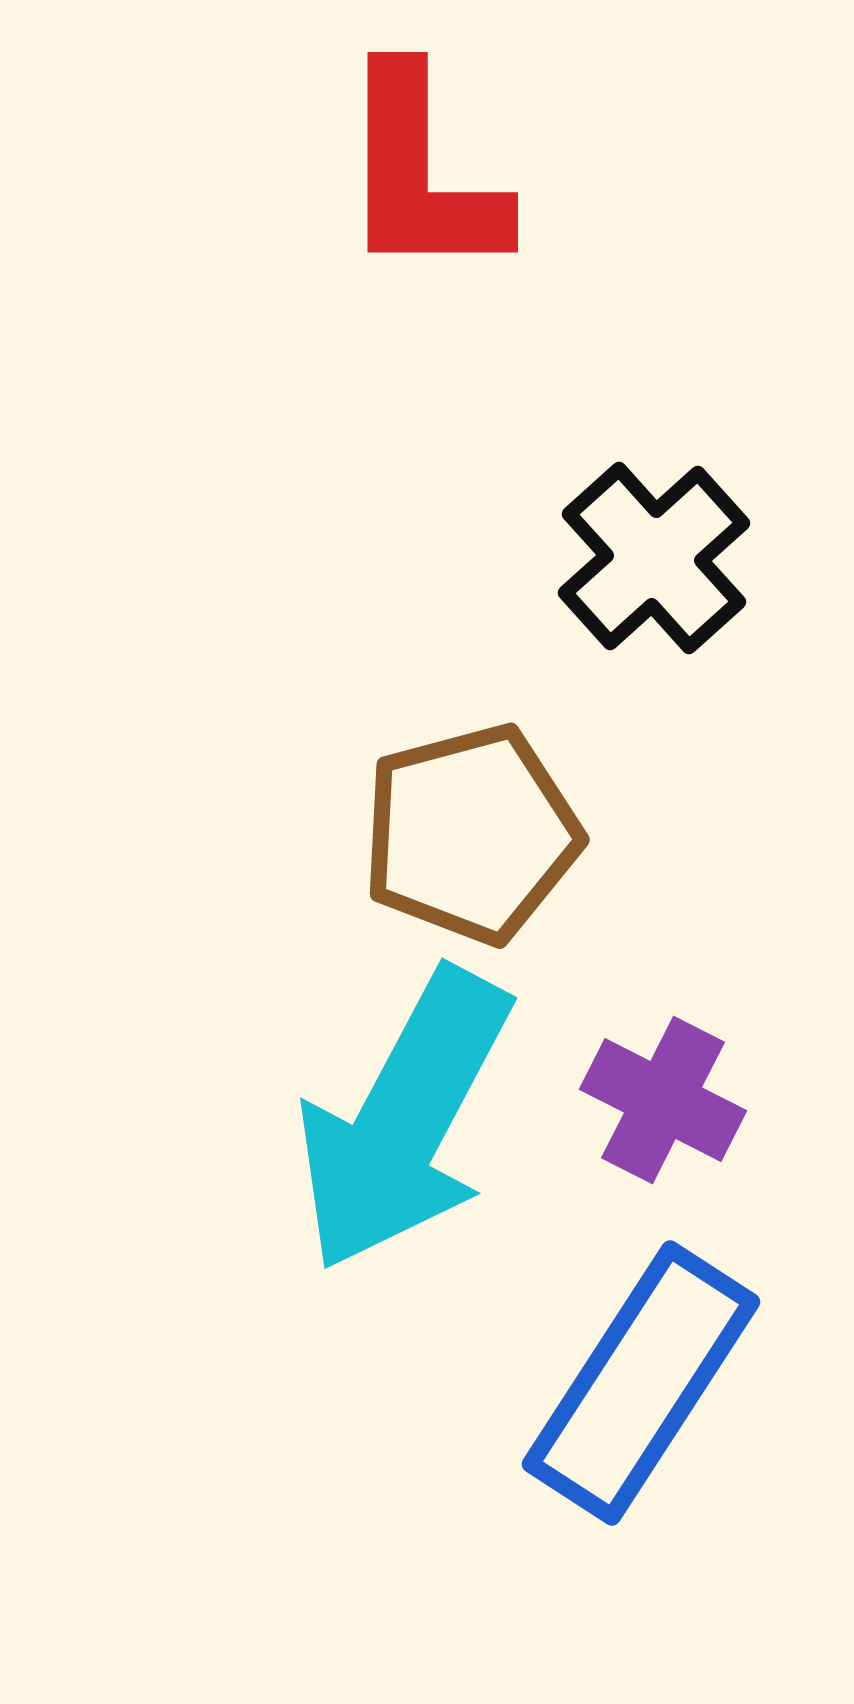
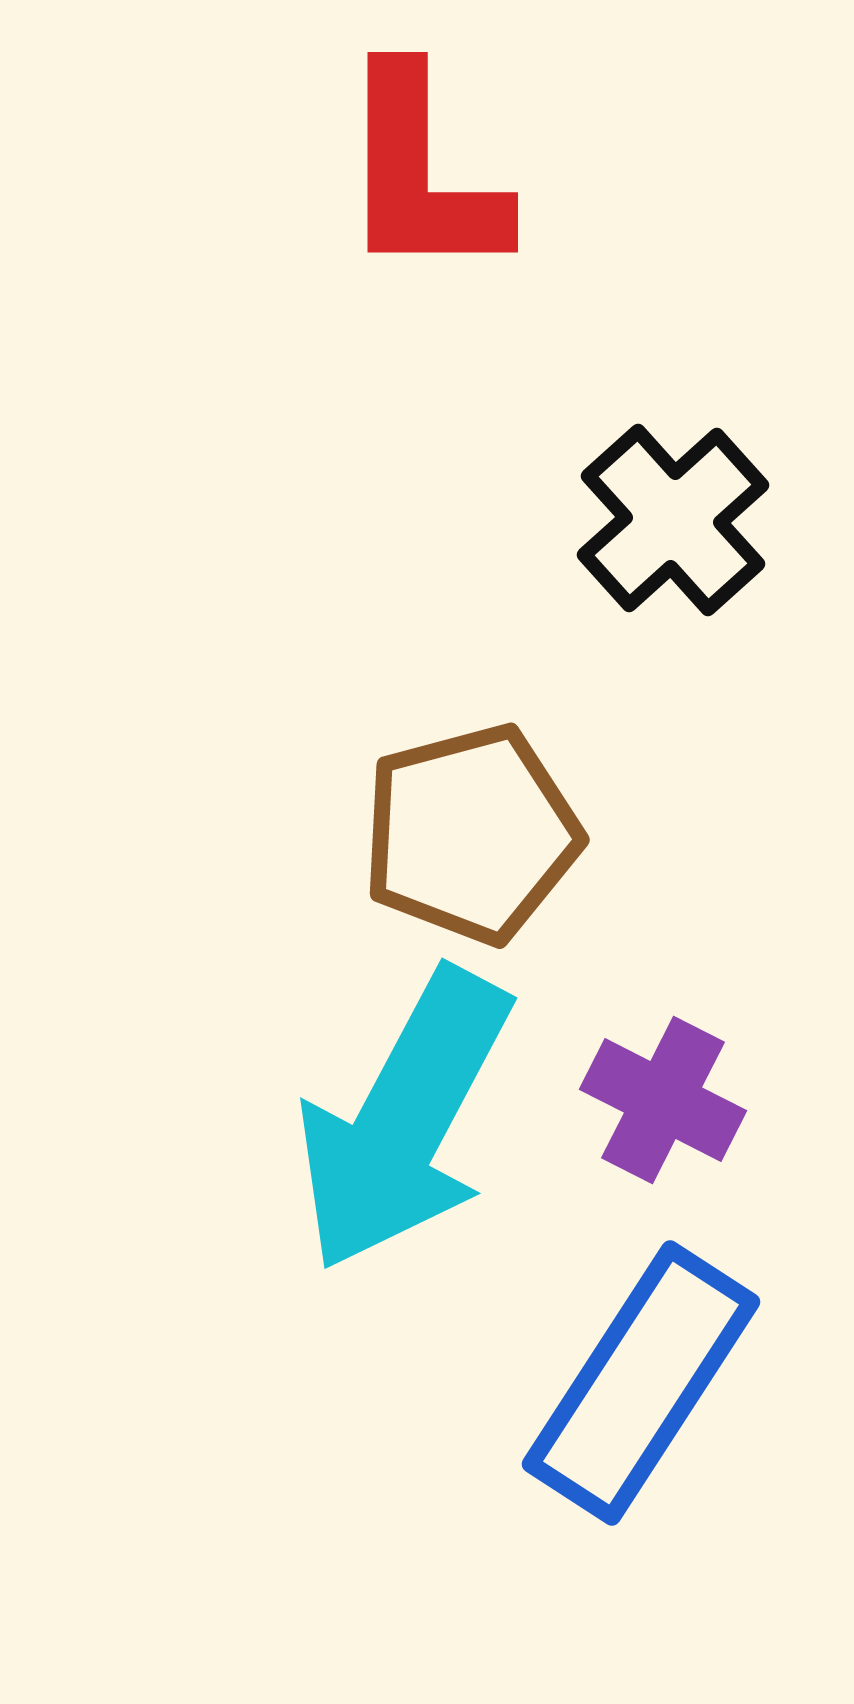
black cross: moved 19 px right, 38 px up
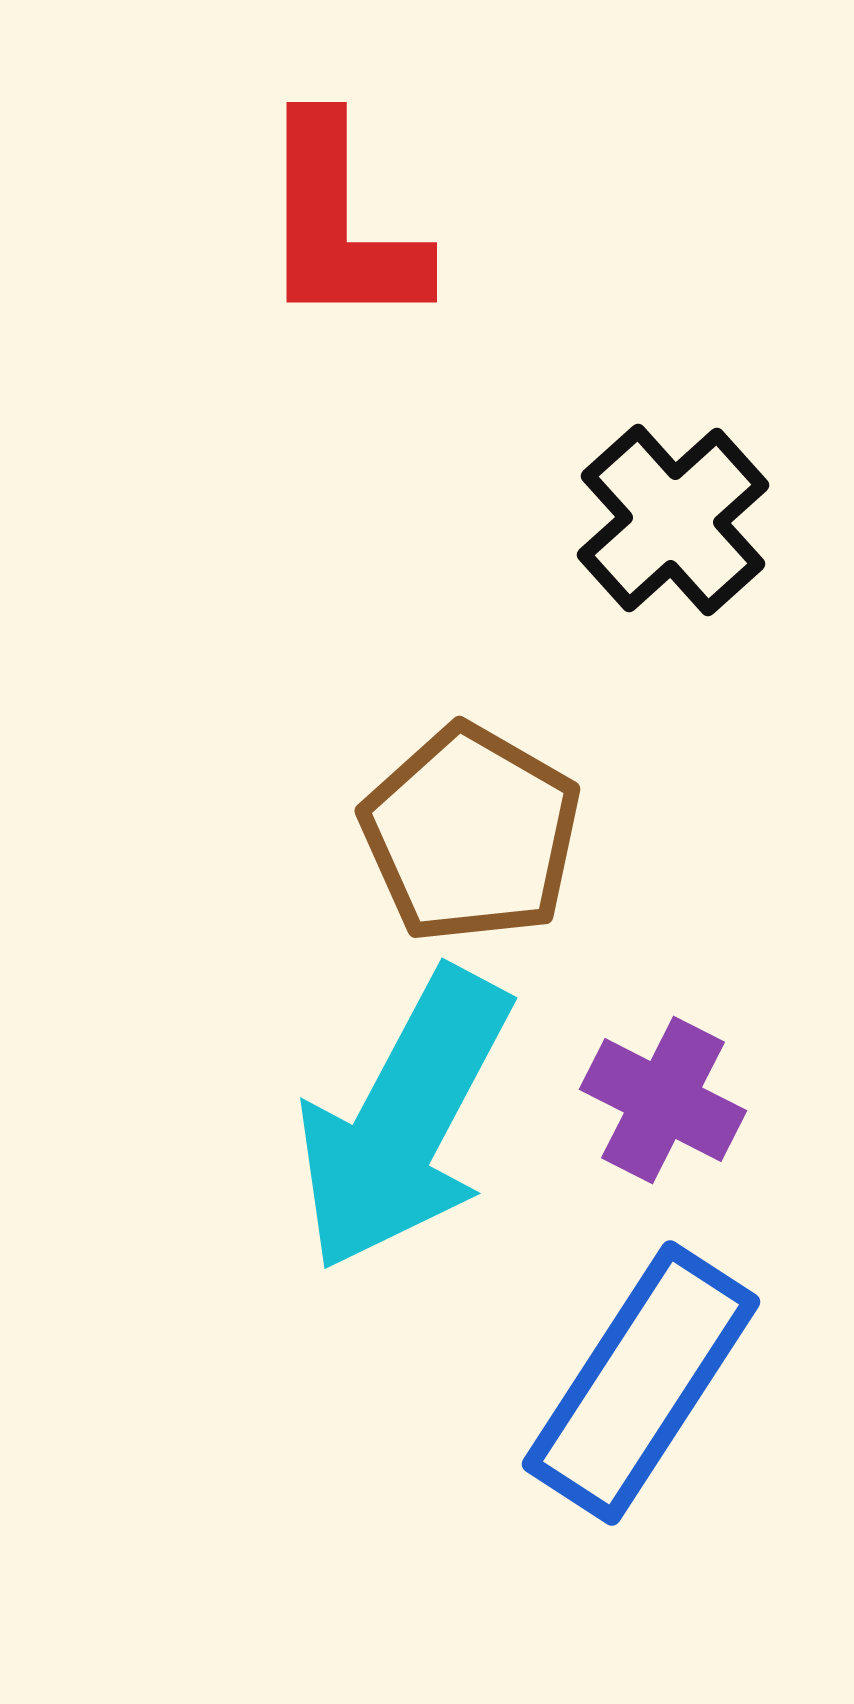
red L-shape: moved 81 px left, 50 px down
brown pentagon: rotated 27 degrees counterclockwise
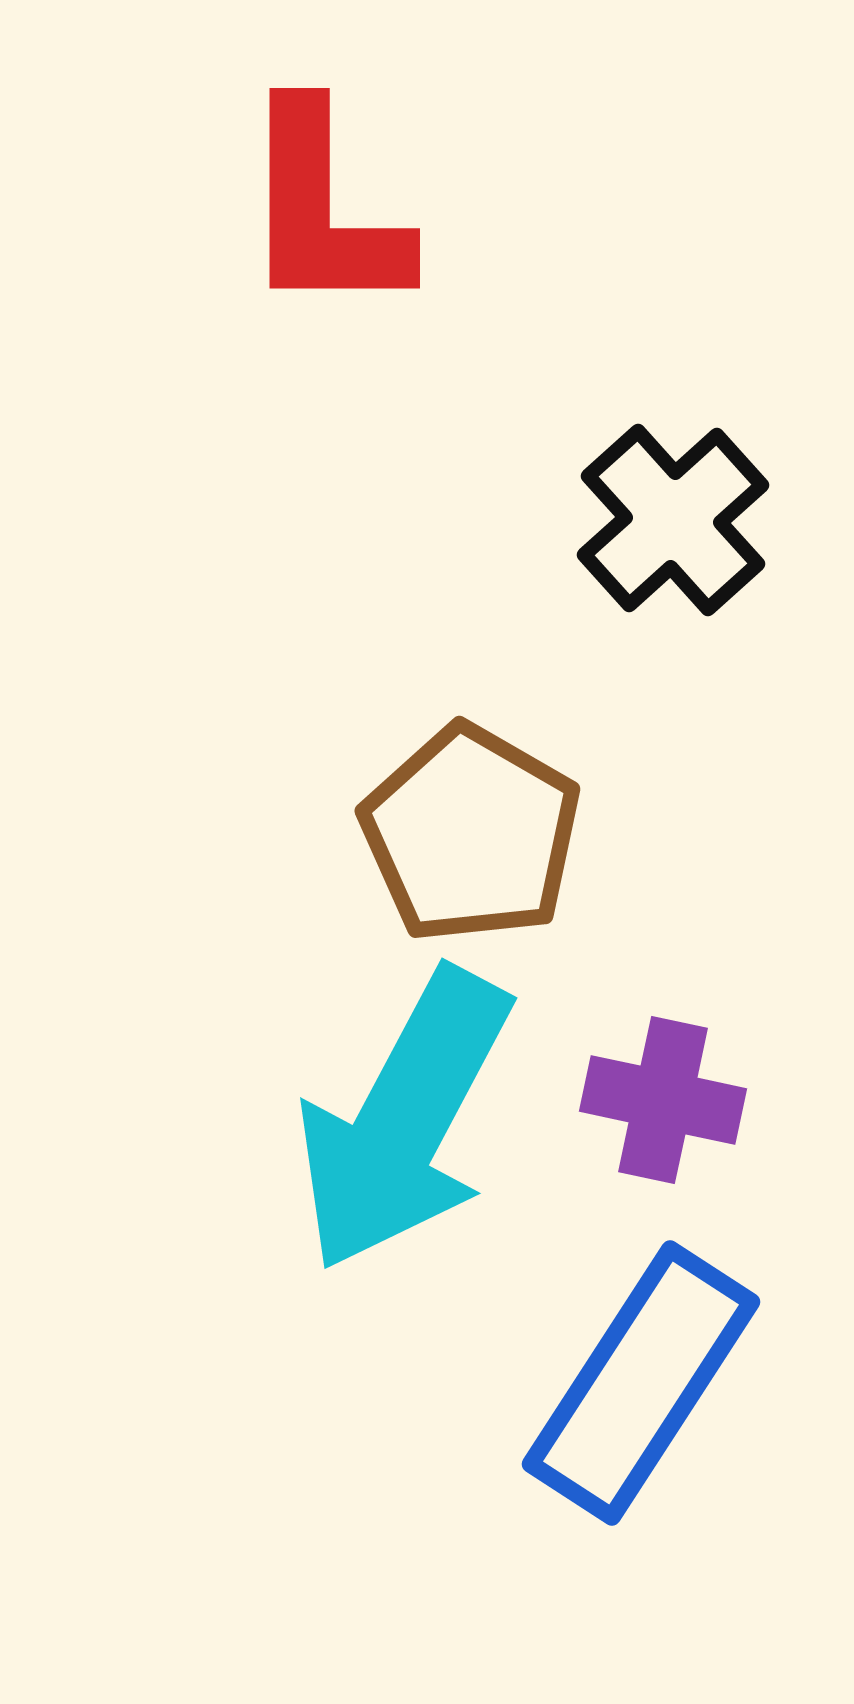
red L-shape: moved 17 px left, 14 px up
purple cross: rotated 15 degrees counterclockwise
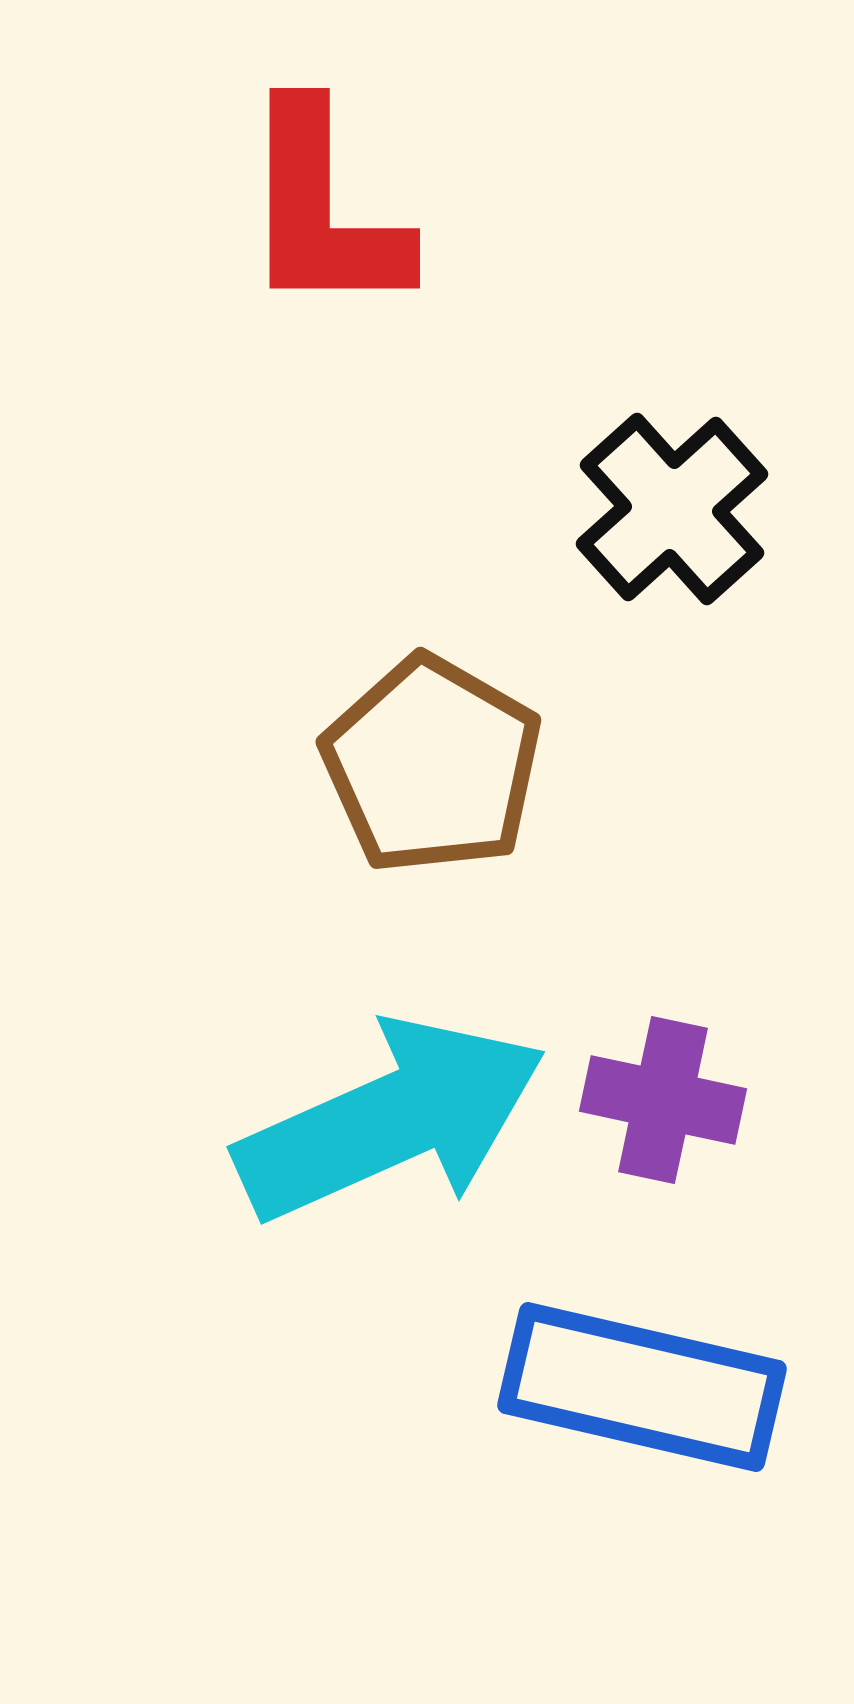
black cross: moved 1 px left, 11 px up
brown pentagon: moved 39 px left, 69 px up
cyan arrow: moved 13 px left; rotated 142 degrees counterclockwise
blue rectangle: moved 1 px right, 4 px down; rotated 70 degrees clockwise
